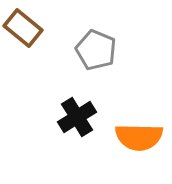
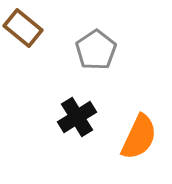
gray pentagon: rotated 15 degrees clockwise
orange semicircle: rotated 66 degrees counterclockwise
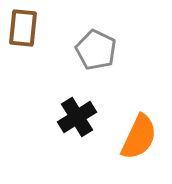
brown rectangle: rotated 57 degrees clockwise
gray pentagon: rotated 12 degrees counterclockwise
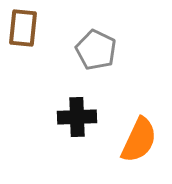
black cross: rotated 30 degrees clockwise
orange semicircle: moved 3 px down
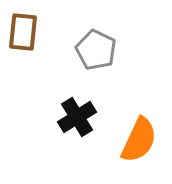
brown rectangle: moved 4 px down
black cross: rotated 30 degrees counterclockwise
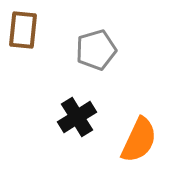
brown rectangle: moved 2 px up
gray pentagon: rotated 30 degrees clockwise
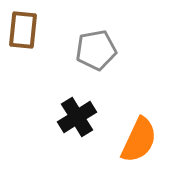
gray pentagon: rotated 6 degrees clockwise
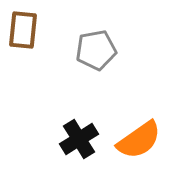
black cross: moved 2 px right, 22 px down
orange semicircle: rotated 30 degrees clockwise
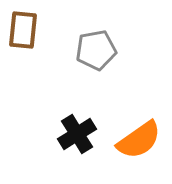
black cross: moved 2 px left, 5 px up
